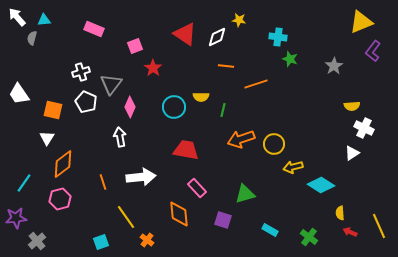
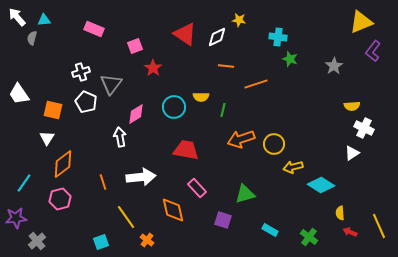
pink diamond at (130, 107): moved 6 px right, 7 px down; rotated 35 degrees clockwise
orange diamond at (179, 214): moved 6 px left, 4 px up; rotated 8 degrees counterclockwise
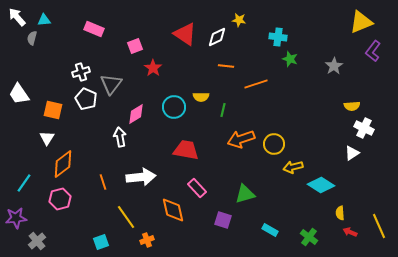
white pentagon at (86, 102): moved 3 px up
orange cross at (147, 240): rotated 32 degrees clockwise
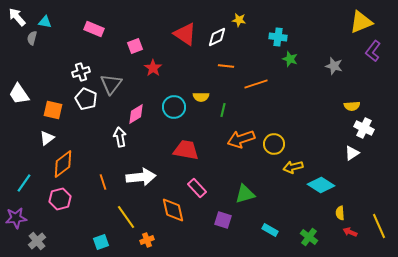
cyan triangle at (44, 20): moved 1 px right, 2 px down; rotated 16 degrees clockwise
gray star at (334, 66): rotated 24 degrees counterclockwise
white triangle at (47, 138): rotated 21 degrees clockwise
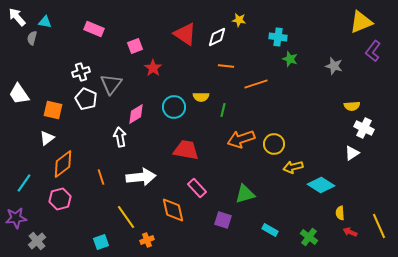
orange line at (103, 182): moved 2 px left, 5 px up
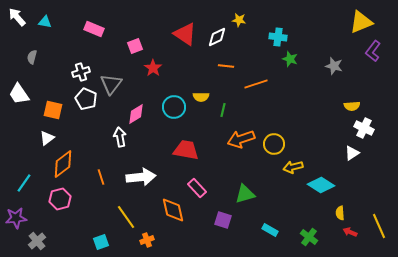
gray semicircle at (32, 38): moved 19 px down
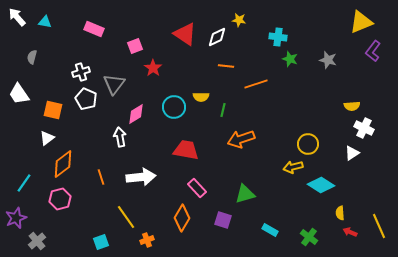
gray star at (334, 66): moved 6 px left, 6 px up
gray triangle at (111, 84): moved 3 px right
yellow circle at (274, 144): moved 34 px right
orange diamond at (173, 210): moved 9 px right, 8 px down; rotated 44 degrees clockwise
purple star at (16, 218): rotated 15 degrees counterclockwise
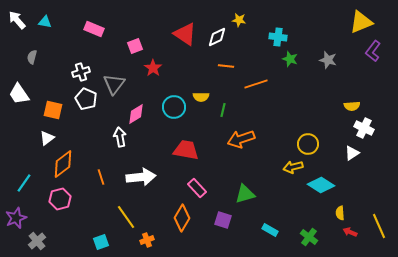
white arrow at (17, 17): moved 3 px down
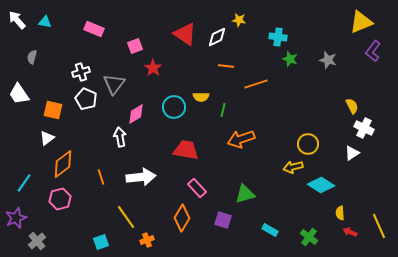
yellow semicircle at (352, 106): rotated 112 degrees counterclockwise
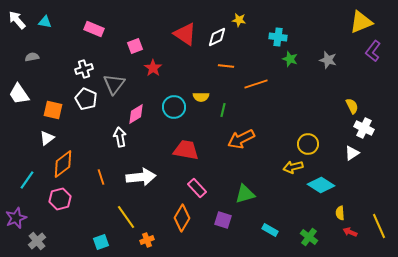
gray semicircle at (32, 57): rotated 64 degrees clockwise
white cross at (81, 72): moved 3 px right, 3 px up
orange arrow at (241, 139): rotated 8 degrees counterclockwise
cyan line at (24, 183): moved 3 px right, 3 px up
